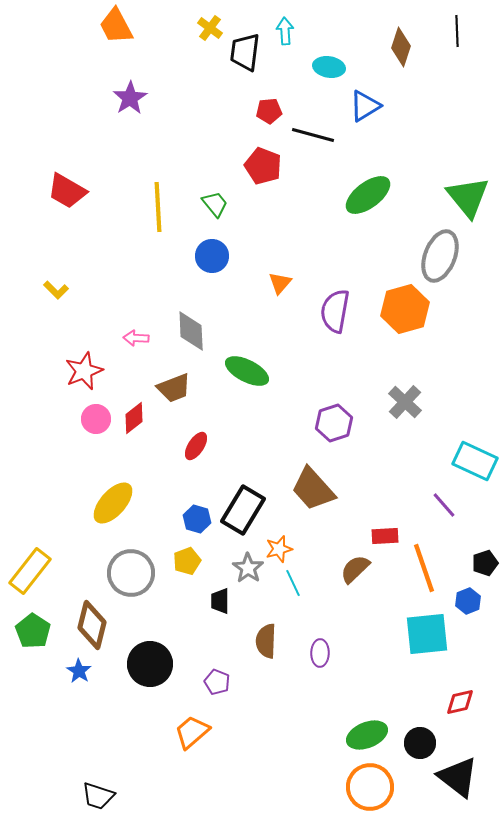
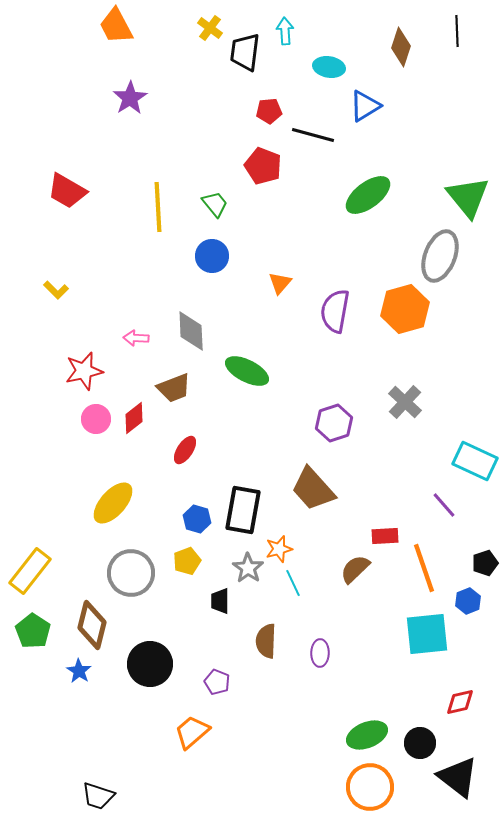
red star at (84, 371): rotated 9 degrees clockwise
red ellipse at (196, 446): moved 11 px left, 4 px down
black rectangle at (243, 510): rotated 21 degrees counterclockwise
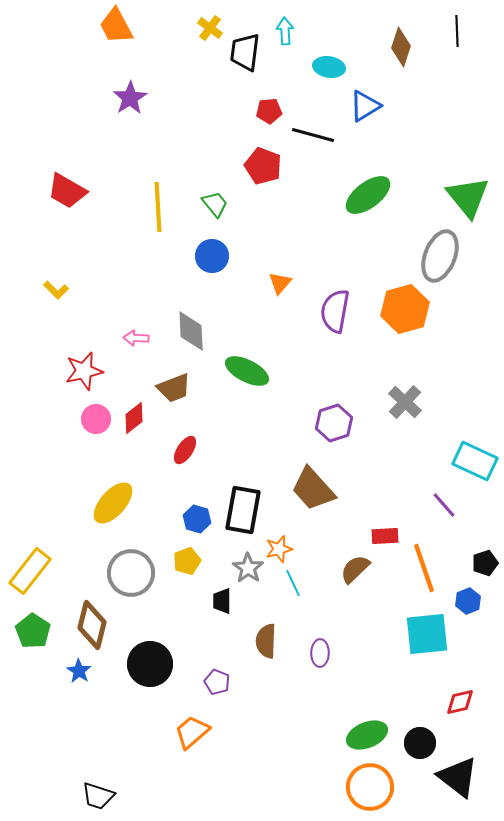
black trapezoid at (220, 601): moved 2 px right
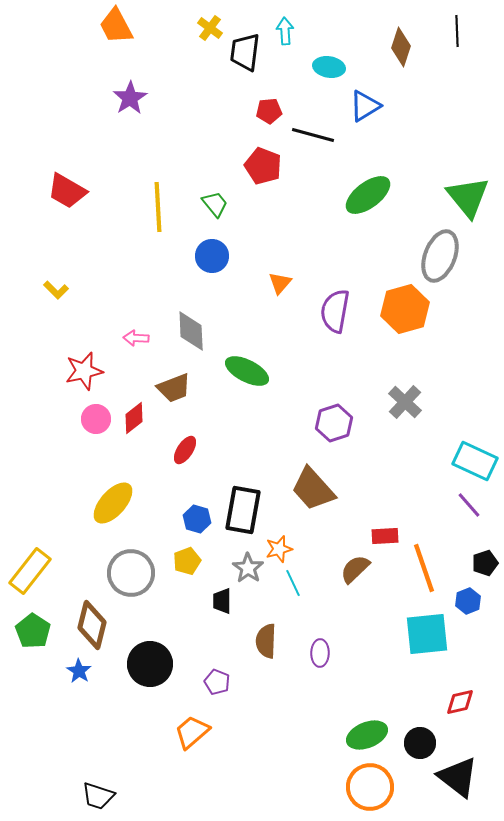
purple line at (444, 505): moved 25 px right
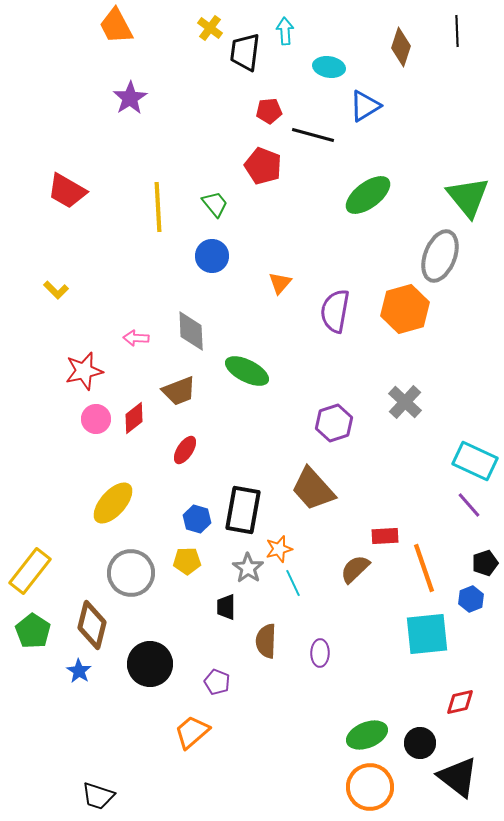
brown trapezoid at (174, 388): moved 5 px right, 3 px down
yellow pentagon at (187, 561): rotated 20 degrees clockwise
black trapezoid at (222, 601): moved 4 px right, 6 px down
blue hexagon at (468, 601): moved 3 px right, 2 px up
